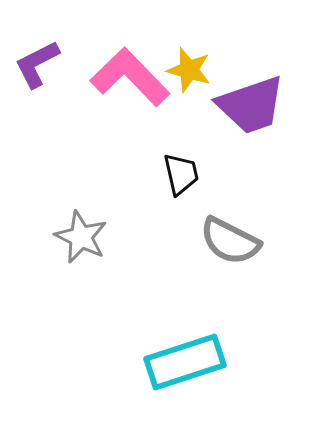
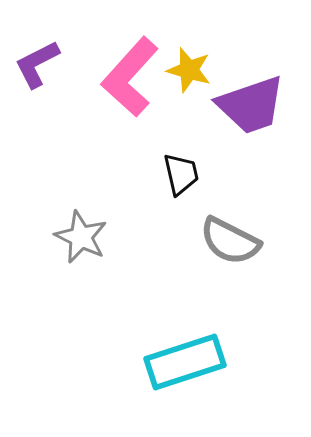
pink L-shape: rotated 94 degrees counterclockwise
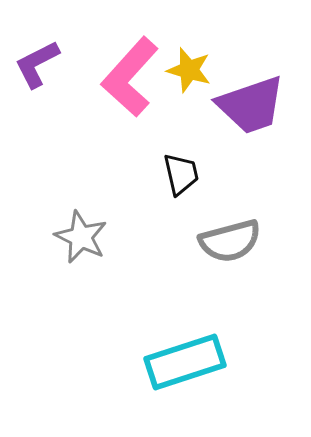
gray semicircle: rotated 42 degrees counterclockwise
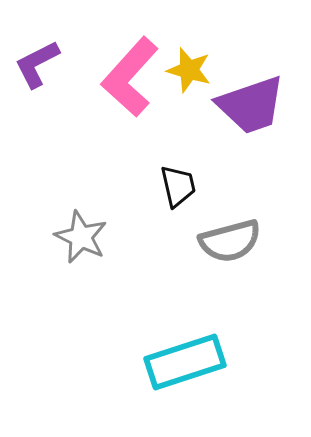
black trapezoid: moved 3 px left, 12 px down
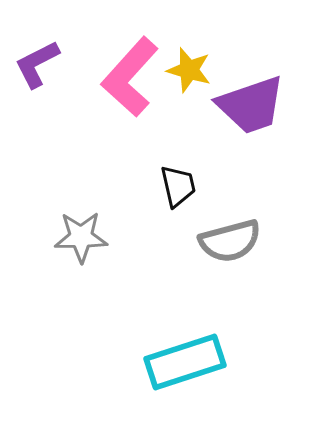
gray star: rotated 26 degrees counterclockwise
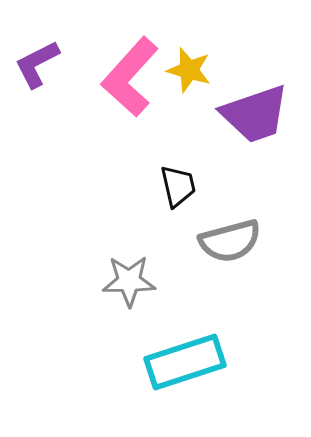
purple trapezoid: moved 4 px right, 9 px down
gray star: moved 48 px right, 44 px down
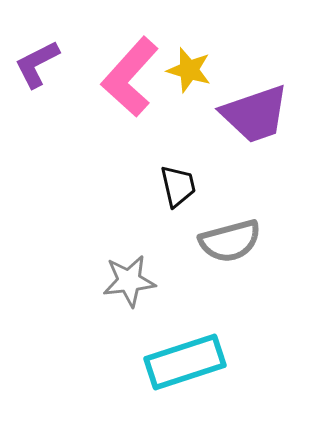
gray star: rotated 6 degrees counterclockwise
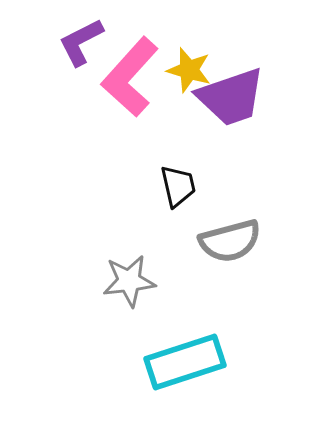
purple L-shape: moved 44 px right, 22 px up
purple trapezoid: moved 24 px left, 17 px up
